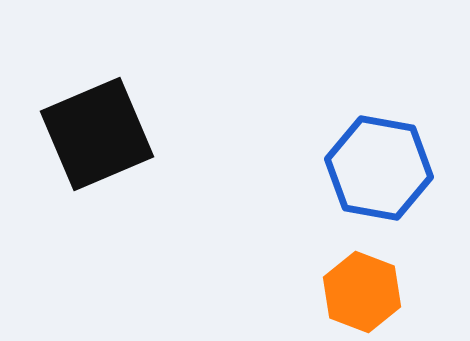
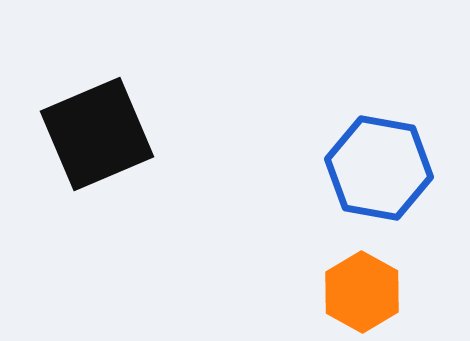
orange hexagon: rotated 8 degrees clockwise
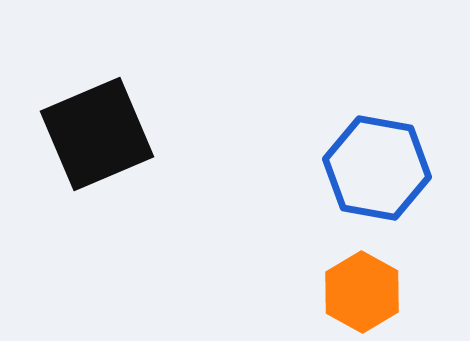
blue hexagon: moved 2 px left
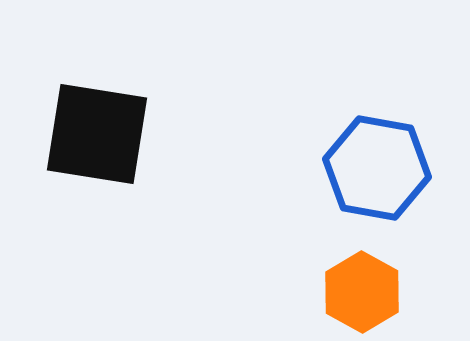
black square: rotated 32 degrees clockwise
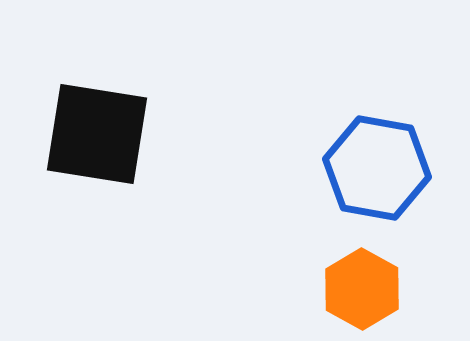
orange hexagon: moved 3 px up
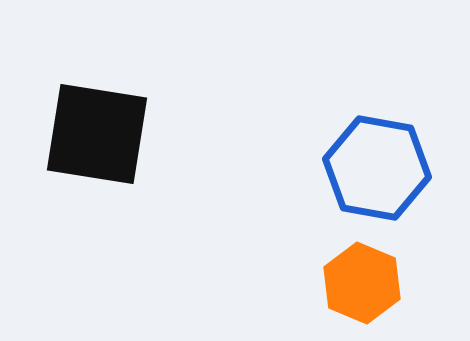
orange hexagon: moved 6 px up; rotated 6 degrees counterclockwise
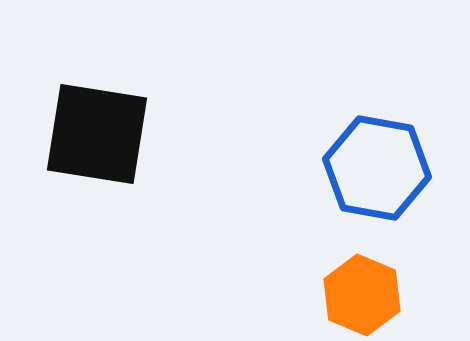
orange hexagon: moved 12 px down
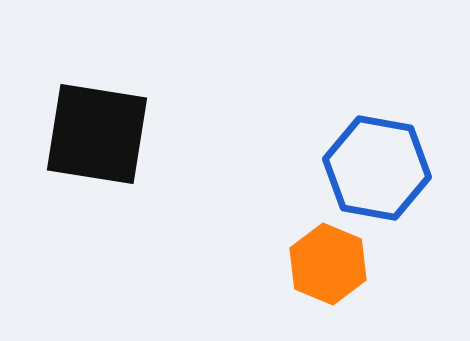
orange hexagon: moved 34 px left, 31 px up
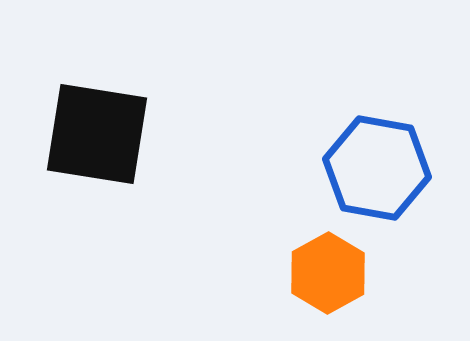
orange hexagon: moved 9 px down; rotated 8 degrees clockwise
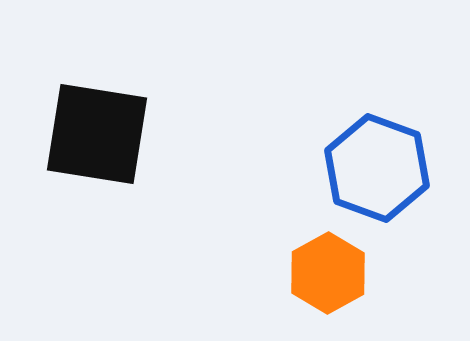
blue hexagon: rotated 10 degrees clockwise
